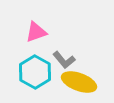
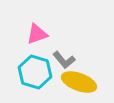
pink triangle: moved 1 px right, 2 px down
cyan hexagon: rotated 12 degrees counterclockwise
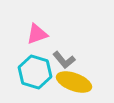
yellow ellipse: moved 5 px left
